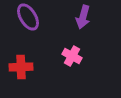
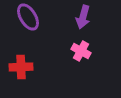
pink cross: moved 9 px right, 5 px up
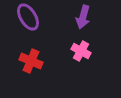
red cross: moved 10 px right, 6 px up; rotated 25 degrees clockwise
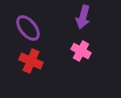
purple ellipse: moved 11 px down; rotated 8 degrees counterclockwise
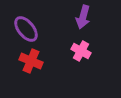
purple ellipse: moved 2 px left, 1 px down
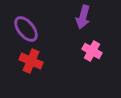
pink cross: moved 11 px right
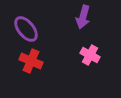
pink cross: moved 2 px left, 4 px down
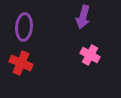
purple ellipse: moved 2 px left, 2 px up; rotated 44 degrees clockwise
red cross: moved 10 px left, 2 px down
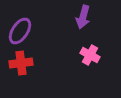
purple ellipse: moved 4 px left, 4 px down; rotated 28 degrees clockwise
red cross: rotated 30 degrees counterclockwise
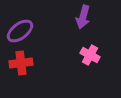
purple ellipse: rotated 20 degrees clockwise
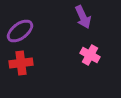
purple arrow: rotated 40 degrees counterclockwise
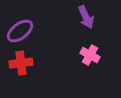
purple arrow: moved 3 px right
